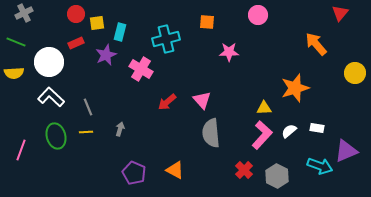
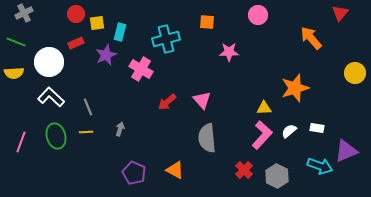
orange arrow: moved 5 px left, 6 px up
gray semicircle: moved 4 px left, 5 px down
pink line: moved 8 px up
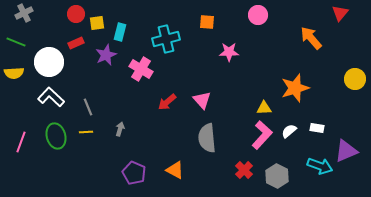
yellow circle: moved 6 px down
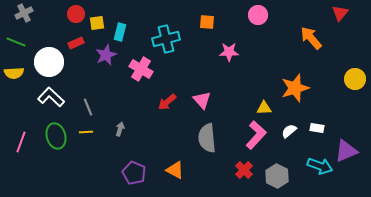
pink L-shape: moved 6 px left
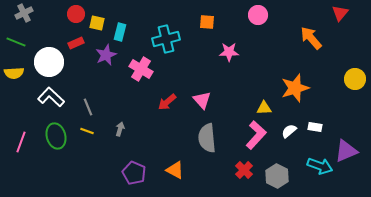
yellow square: rotated 21 degrees clockwise
white rectangle: moved 2 px left, 1 px up
yellow line: moved 1 px right, 1 px up; rotated 24 degrees clockwise
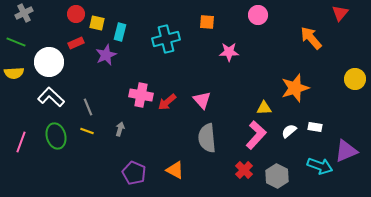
pink cross: moved 26 px down; rotated 20 degrees counterclockwise
